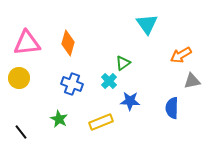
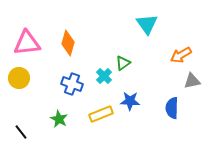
cyan cross: moved 5 px left, 5 px up
yellow rectangle: moved 8 px up
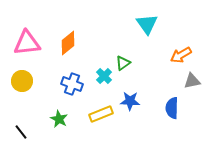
orange diamond: rotated 35 degrees clockwise
yellow circle: moved 3 px right, 3 px down
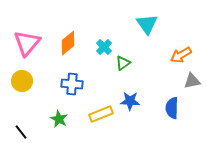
pink triangle: rotated 44 degrees counterclockwise
cyan cross: moved 29 px up
blue cross: rotated 15 degrees counterclockwise
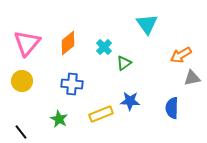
green triangle: moved 1 px right
gray triangle: moved 3 px up
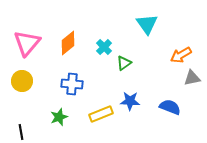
blue semicircle: moved 2 px left, 1 px up; rotated 110 degrees clockwise
green star: moved 2 px up; rotated 24 degrees clockwise
black line: rotated 28 degrees clockwise
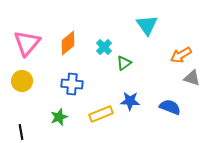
cyan triangle: moved 1 px down
gray triangle: rotated 30 degrees clockwise
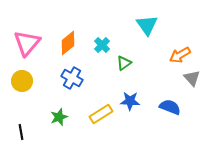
cyan cross: moved 2 px left, 2 px up
orange arrow: moved 1 px left
gray triangle: rotated 30 degrees clockwise
blue cross: moved 6 px up; rotated 25 degrees clockwise
yellow rectangle: rotated 10 degrees counterclockwise
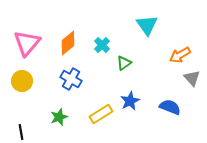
blue cross: moved 1 px left, 1 px down
blue star: rotated 30 degrees counterclockwise
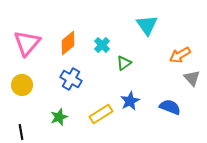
yellow circle: moved 4 px down
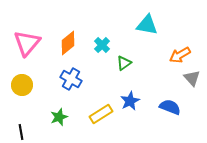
cyan triangle: rotated 45 degrees counterclockwise
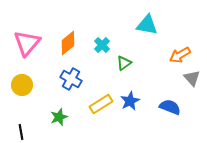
yellow rectangle: moved 10 px up
